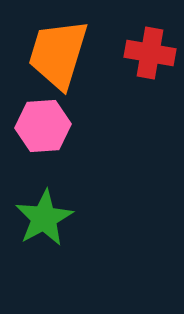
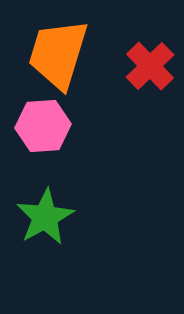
red cross: moved 13 px down; rotated 36 degrees clockwise
green star: moved 1 px right, 1 px up
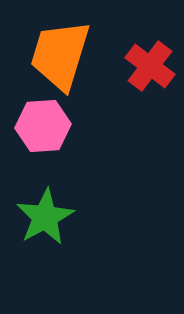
orange trapezoid: moved 2 px right, 1 px down
red cross: rotated 9 degrees counterclockwise
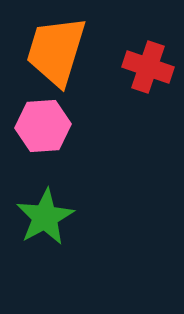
orange trapezoid: moved 4 px left, 4 px up
red cross: moved 2 px left, 1 px down; rotated 18 degrees counterclockwise
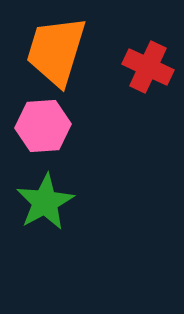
red cross: rotated 6 degrees clockwise
green star: moved 15 px up
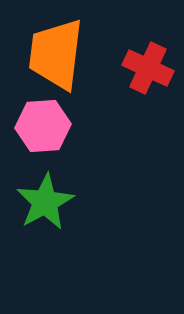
orange trapezoid: moved 3 px down; rotated 10 degrees counterclockwise
red cross: moved 1 px down
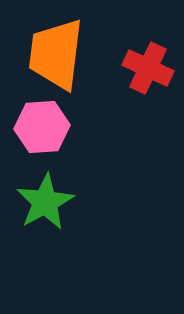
pink hexagon: moved 1 px left, 1 px down
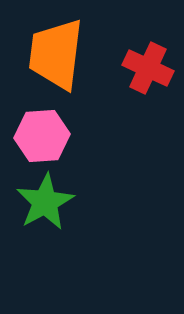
pink hexagon: moved 9 px down
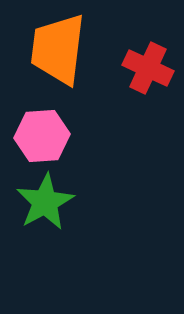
orange trapezoid: moved 2 px right, 5 px up
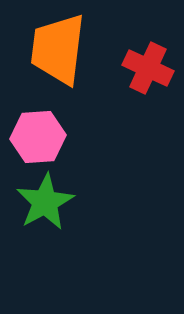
pink hexagon: moved 4 px left, 1 px down
